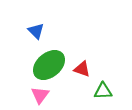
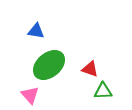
blue triangle: rotated 36 degrees counterclockwise
red triangle: moved 8 px right
pink triangle: moved 10 px left; rotated 18 degrees counterclockwise
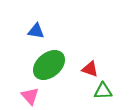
pink triangle: moved 1 px down
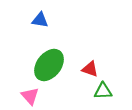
blue triangle: moved 4 px right, 11 px up
green ellipse: rotated 12 degrees counterclockwise
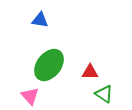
red triangle: moved 3 px down; rotated 18 degrees counterclockwise
green triangle: moved 1 px right, 3 px down; rotated 36 degrees clockwise
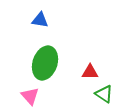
green ellipse: moved 4 px left, 2 px up; rotated 20 degrees counterclockwise
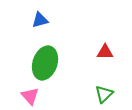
blue triangle: rotated 24 degrees counterclockwise
red triangle: moved 15 px right, 20 px up
green triangle: rotated 42 degrees clockwise
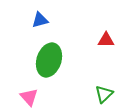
red triangle: moved 1 px right, 12 px up
green ellipse: moved 4 px right, 3 px up
pink triangle: moved 1 px left, 1 px down
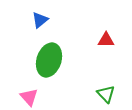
blue triangle: rotated 24 degrees counterclockwise
green triangle: moved 2 px right; rotated 30 degrees counterclockwise
